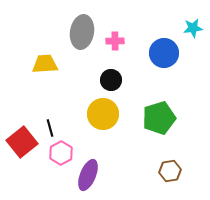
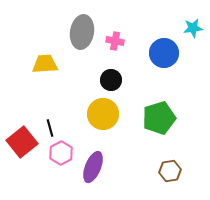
pink cross: rotated 12 degrees clockwise
purple ellipse: moved 5 px right, 8 px up
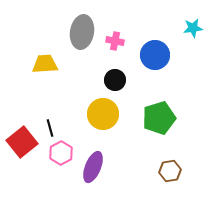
blue circle: moved 9 px left, 2 px down
black circle: moved 4 px right
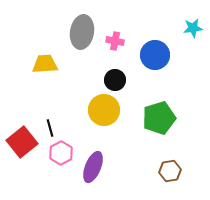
yellow circle: moved 1 px right, 4 px up
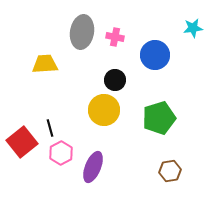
pink cross: moved 4 px up
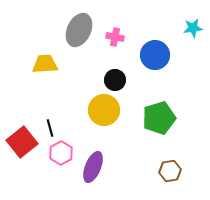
gray ellipse: moved 3 px left, 2 px up; rotated 16 degrees clockwise
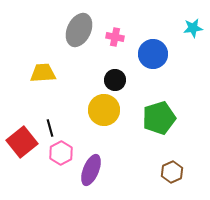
blue circle: moved 2 px left, 1 px up
yellow trapezoid: moved 2 px left, 9 px down
purple ellipse: moved 2 px left, 3 px down
brown hexagon: moved 2 px right, 1 px down; rotated 15 degrees counterclockwise
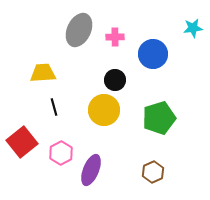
pink cross: rotated 12 degrees counterclockwise
black line: moved 4 px right, 21 px up
brown hexagon: moved 19 px left
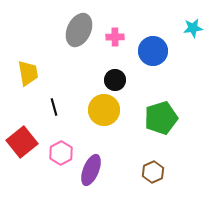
blue circle: moved 3 px up
yellow trapezoid: moved 15 px left; rotated 84 degrees clockwise
green pentagon: moved 2 px right
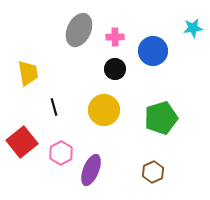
black circle: moved 11 px up
